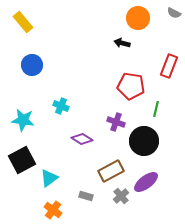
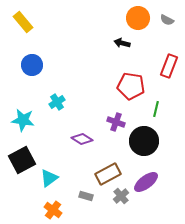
gray semicircle: moved 7 px left, 7 px down
cyan cross: moved 4 px left, 4 px up; rotated 35 degrees clockwise
brown rectangle: moved 3 px left, 3 px down
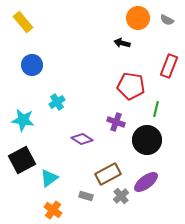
black circle: moved 3 px right, 1 px up
